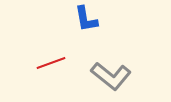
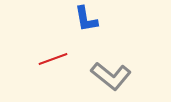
red line: moved 2 px right, 4 px up
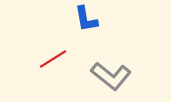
red line: rotated 12 degrees counterclockwise
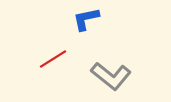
blue L-shape: rotated 88 degrees clockwise
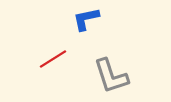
gray L-shape: rotated 33 degrees clockwise
